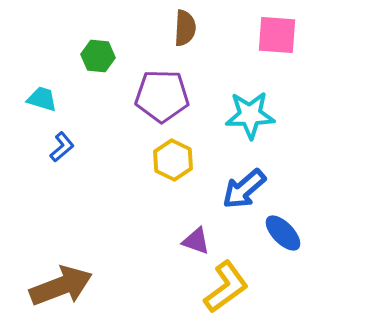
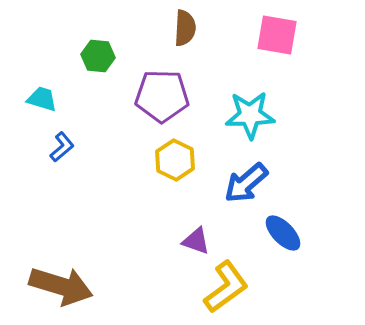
pink square: rotated 6 degrees clockwise
yellow hexagon: moved 2 px right
blue arrow: moved 2 px right, 6 px up
brown arrow: rotated 38 degrees clockwise
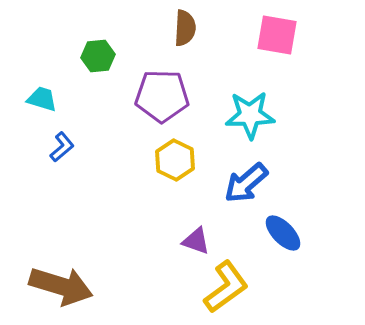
green hexagon: rotated 12 degrees counterclockwise
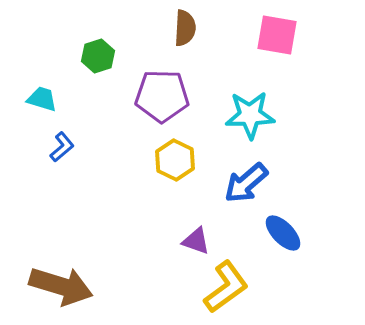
green hexagon: rotated 12 degrees counterclockwise
